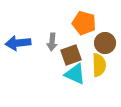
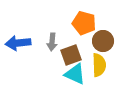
brown circle: moved 2 px left, 2 px up
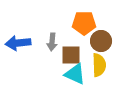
orange pentagon: rotated 15 degrees counterclockwise
brown circle: moved 2 px left
brown square: rotated 20 degrees clockwise
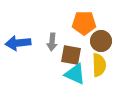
brown square: rotated 10 degrees clockwise
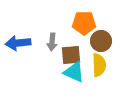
brown square: rotated 15 degrees counterclockwise
cyan triangle: moved 1 px left, 2 px up
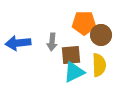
brown circle: moved 6 px up
cyan triangle: rotated 50 degrees counterclockwise
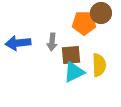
brown circle: moved 22 px up
